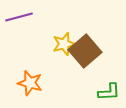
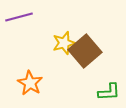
yellow star: moved 1 px up
orange star: rotated 15 degrees clockwise
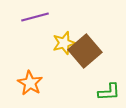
purple line: moved 16 px right
